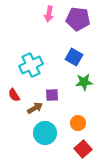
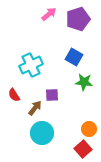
pink arrow: rotated 140 degrees counterclockwise
purple pentagon: rotated 25 degrees counterclockwise
green star: rotated 12 degrees clockwise
brown arrow: rotated 21 degrees counterclockwise
orange circle: moved 11 px right, 6 px down
cyan circle: moved 3 px left
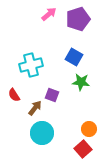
cyan cross: rotated 10 degrees clockwise
green star: moved 3 px left
purple square: rotated 24 degrees clockwise
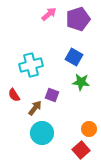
red square: moved 2 px left, 1 px down
